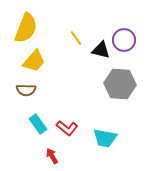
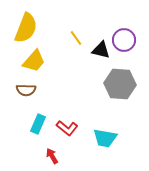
cyan rectangle: rotated 60 degrees clockwise
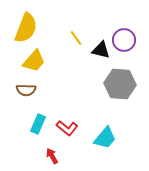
cyan trapezoid: rotated 60 degrees counterclockwise
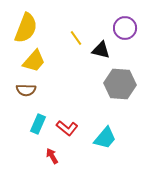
purple circle: moved 1 px right, 12 px up
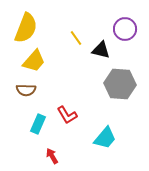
purple circle: moved 1 px down
red L-shape: moved 13 px up; rotated 20 degrees clockwise
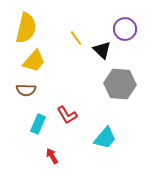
yellow semicircle: rotated 8 degrees counterclockwise
black triangle: moved 1 px right; rotated 30 degrees clockwise
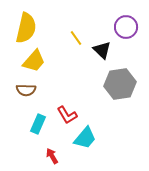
purple circle: moved 1 px right, 2 px up
gray hexagon: rotated 12 degrees counterclockwise
cyan trapezoid: moved 20 px left
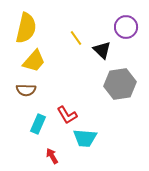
cyan trapezoid: rotated 55 degrees clockwise
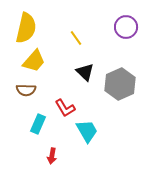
black triangle: moved 17 px left, 22 px down
gray hexagon: rotated 16 degrees counterclockwise
red L-shape: moved 2 px left, 7 px up
cyan trapezoid: moved 2 px right, 7 px up; rotated 125 degrees counterclockwise
red arrow: rotated 140 degrees counterclockwise
